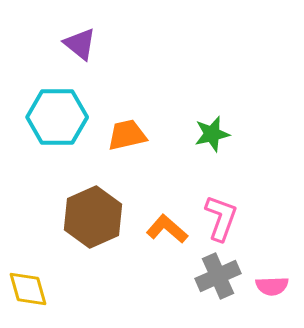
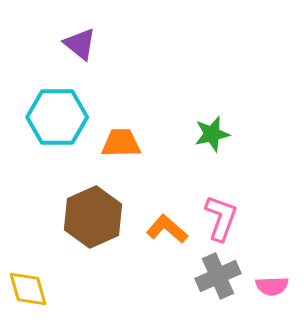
orange trapezoid: moved 6 px left, 8 px down; rotated 12 degrees clockwise
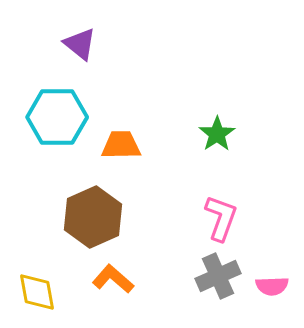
green star: moved 5 px right; rotated 21 degrees counterclockwise
orange trapezoid: moved 2 px down
orange L-shape: moved 54 px left, 50 px down
yellow diamond: moved 9 px right, 3 px down; rotated 6 degrees clockwise
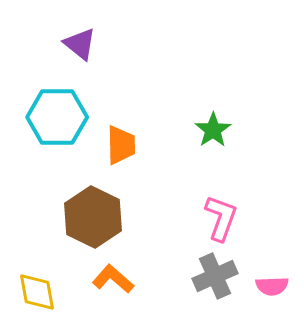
green star: moved 4 px left, 4 px up
orange trapezoid: rotated 90 degrees clockwise
brown hexagon: rotated 10 degrees counterclockwise
gray cross: moved 3 px left
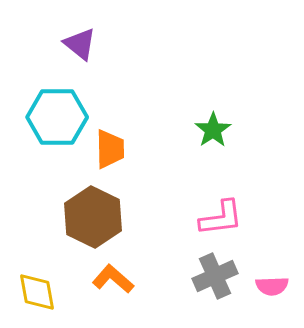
orange trapezoid: moved 11 px left, 4 px down
pink L-shape: rotated 63 degrees clockwise
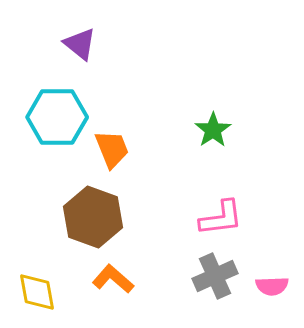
orange trapezoid: moved 2 px right; rotated 21 degrees counterclockwise
brown hexagon: rotated 6 degrees counterclockwise
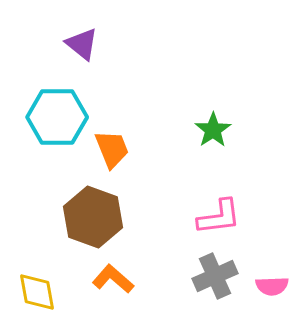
purple triangle: moved 2 px right
pink L-shape: moved 2 px left, 1 px up
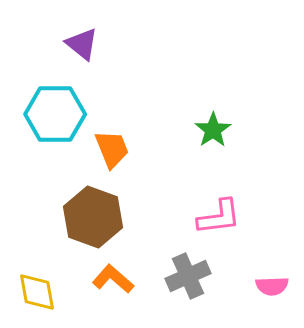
cyan hexagon: moved 2 px left, 3 px up
gray cross: moved 27 px left
